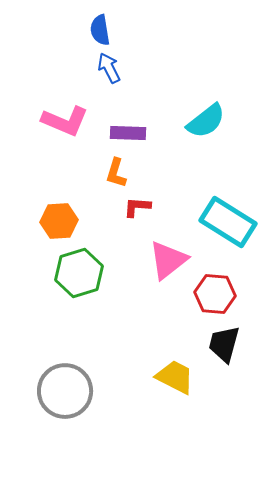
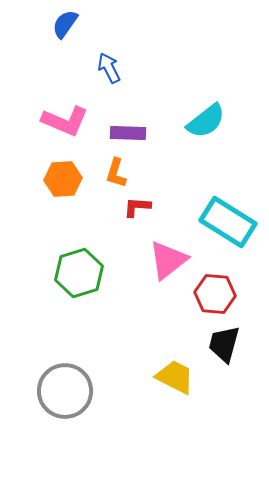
blue semicircle: moved 35 px left, 6 px up; rotated 44 degrees clockwise
orange hexagon: moved 4 px right, 42 px up
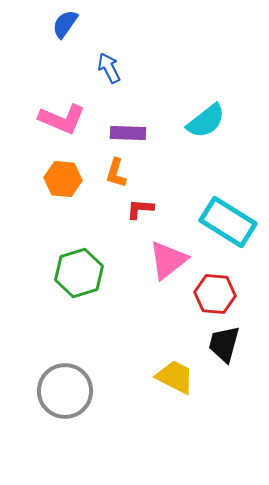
pink L-shape: moved 3 px left, 2 px up
orange hexagon: rotated 9 degrees clockwise
red L-shape: moved 3 px right, 2 px down
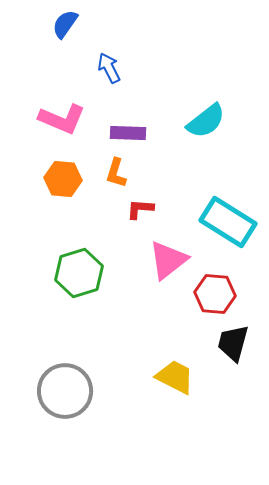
black trapezoid: moved 9 px right, 1 px up
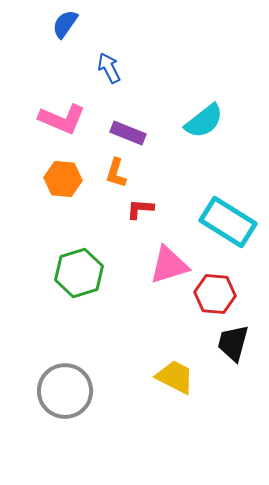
cyan semicircle: moved 2 px left
purple rectangle: rotated 20 degrees clockwise
pink triangle: moved 1 px right, 5 px down; rotated 21 degrees clockwise
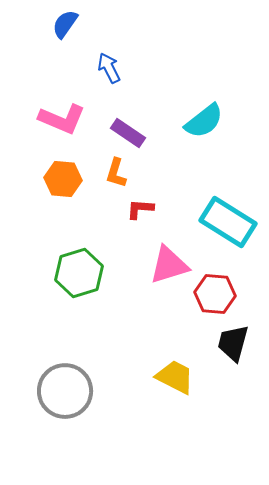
purple rectangle: rotated 12 degrees clockwise
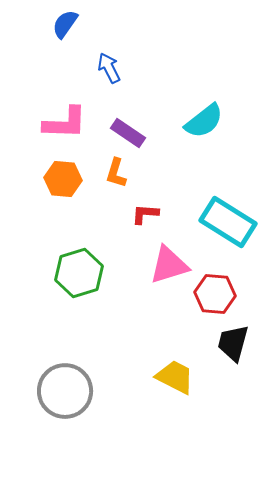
pink L-shape: moved 3 px right, 4 px down; rotated 21 degrees counterclockwise
red L-shape: moved 5 px right, 5 px down
